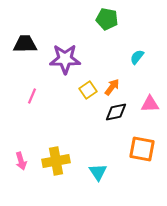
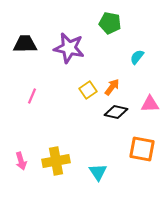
green pentagon: moved 3 px right, 4 px down
purple star: moved 4 px right, 11 px up; rotated 12 degrees clockwise
black diamond: rotated 25 degrees clockwise
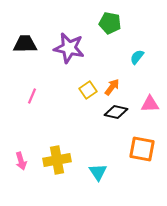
yellow cross: moved 1 px right, 1 px up
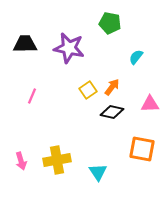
cyan semicircle: moved 1 px left
black diamond: moved 4 px left
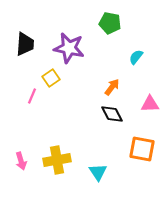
black trapezoid: rotated 95 degrees clockwise
yellow square: moved 37 px left, 12 px up
black diamond: moved 2 px down; rotated 50 degrees clockwise
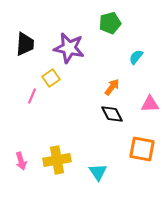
green pentagon: rotated 25 degrees counterclockwise
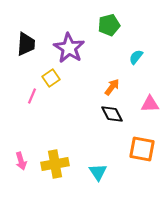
green pentagon: moved 1 px left, 2 px down
black trapezoid: moved 1 px right
purple star: rotated 20 degrees clockwise
yellow cross: moved 2 px left, 4 px down
